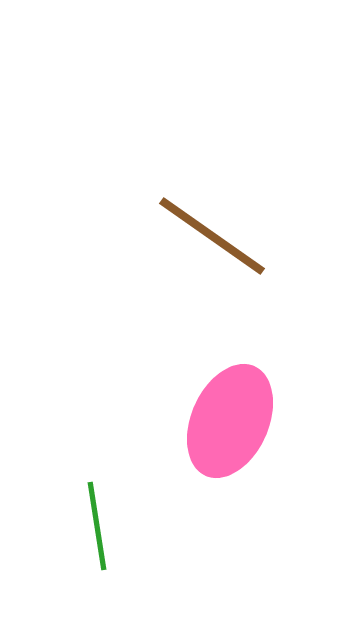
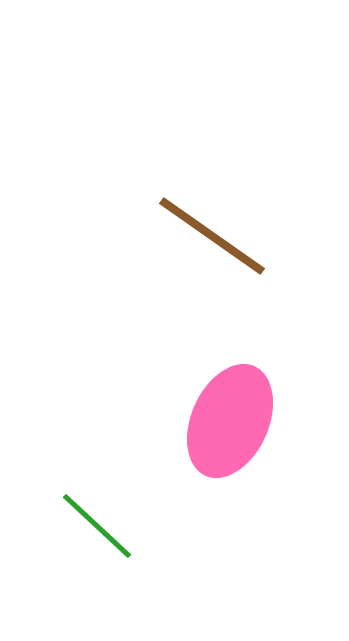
green line: rotated 38 degrees counterclockwise
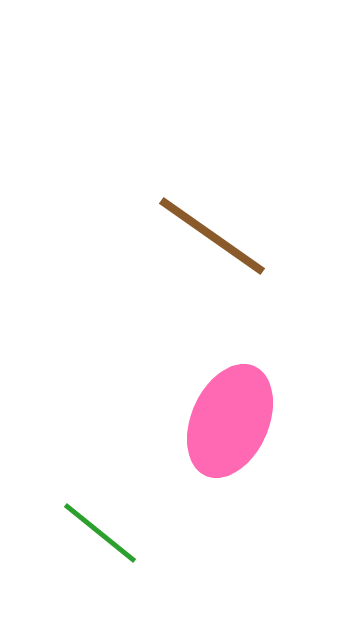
green line: moved 3 px right, 7 px down; rotated 4 degrees counterclockwise
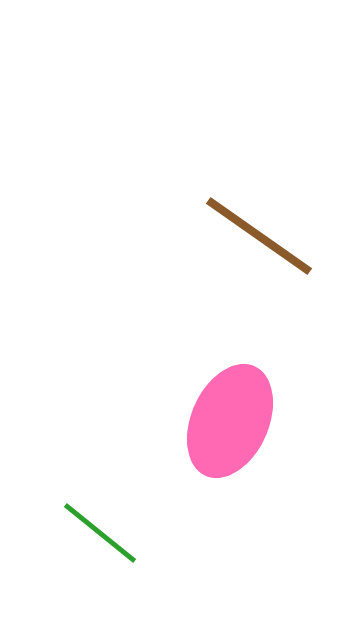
brown line: moved 47 px right
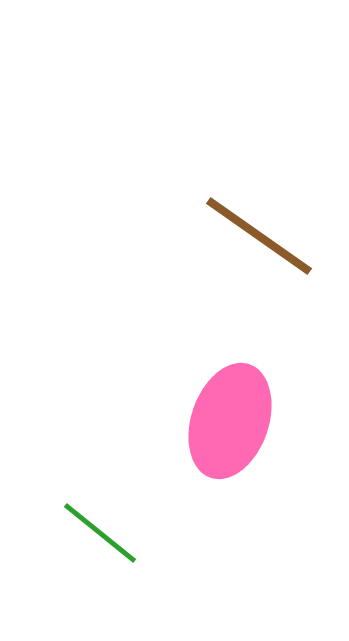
pink ellipse: rotated 5 degrees counterclockwise
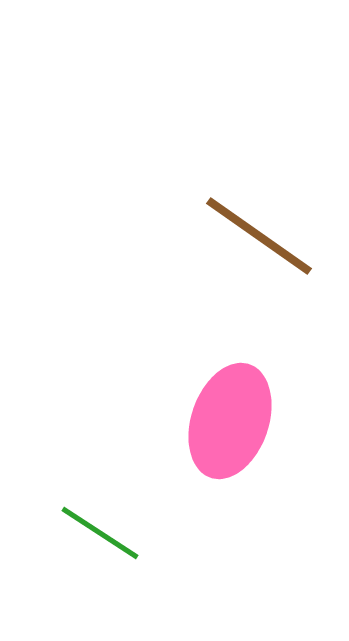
green line: rotated 6 degrees counterclockwise
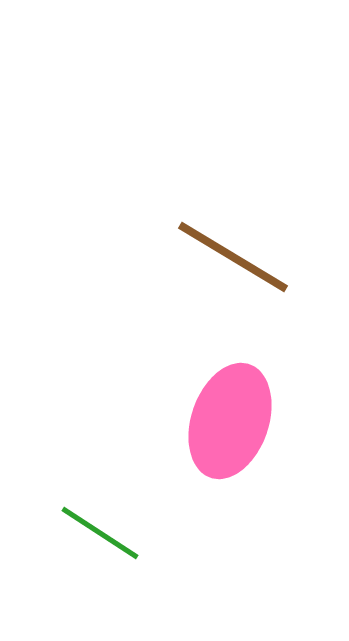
brown line: moved 26 px left, 21 px down; rotated 4 degrees counterclockwise
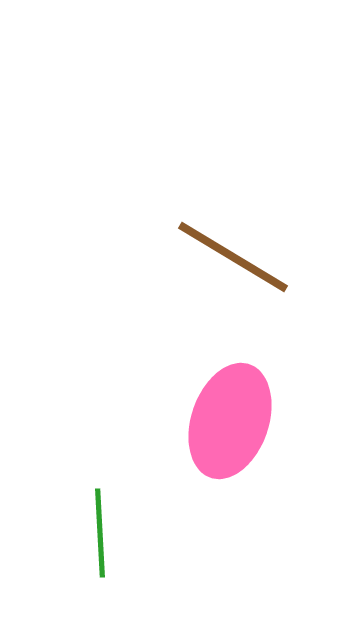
green line: rotated 54 degrees clockwise
